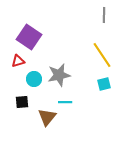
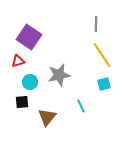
gray line: moved 8 px left, 9 px down
cyan circle: moved 4 px left, 3 px down
cyan line: moved 16 px right, 4 px down; rotated 64 degrees clockwise
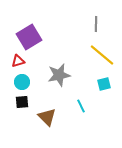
purple square: rotated 25 degrees clockwise
yellow line: rotated 16 degrees counterclockwise
cyan circle: moved 8 px left
brown triangle: rotated 24 degrees counterclockwise
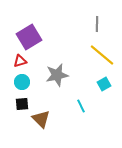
gray line: moved 1 px right
red triangle: moved 2 px right
gray star: moved 2 px left
cyan square: rotated 16 degrees counterclockwise
black square: moved 2 px down
brown triangle: moved 6 px left, 2 px down
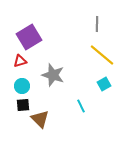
gray star: moved 4 px left; rotated 30 degrees clockwise
cyan circle: moved 4 px down
black square: moved 1 px right, 1 px down
brown triangle: moved 1 px left
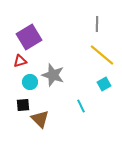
cyan circle: moved 8 px right, 4 px up
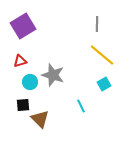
purple square: moved 6 px left, 11 px up
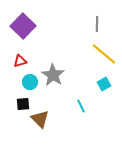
purple square: rotated 15 degrees counterclockwise
yellow line: moved 2 px right, 1 px up
gray star: rotated 15 degrees clockwise
black square: moved 1 px up
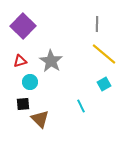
gray star: moved 2 px left, 14 px up
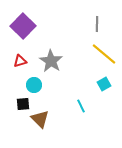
cyan circle: moved 4 px right, 3 px down
